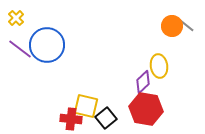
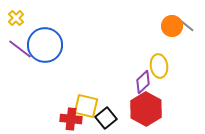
blue circle: moved 2 px left
red hexagon: rotated 20 degrees clockwise
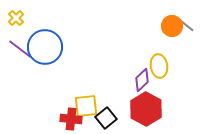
blue circle: moved 2 px down
purple diamond: moved 1 px left, 2 px up
yellow square: rotated 20 degrees counterclockwise
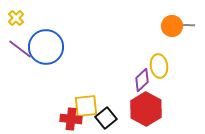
gray line: rotated 36 degrees counterclockwise
blue circle: moved 1 px right
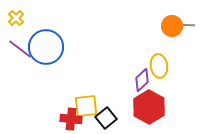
red hexagon: moved 3 px right, 2 px up
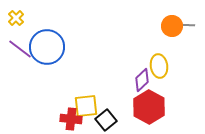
blue circle: moved 1 px right
black square: moved 2 px down
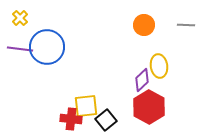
yellow cross: moved 4 px right
orange circle: moved 28 px left, 1 px up
purple line: rotated 30 degrees counterclockwise
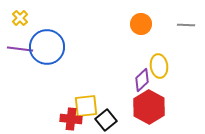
orange circle: moved 3 px left, 1 px up
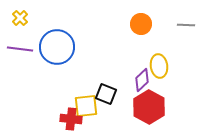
blue circle: moved 10 px right
black square: moved 26 px up; rotated 30 degrees counterclockwise
